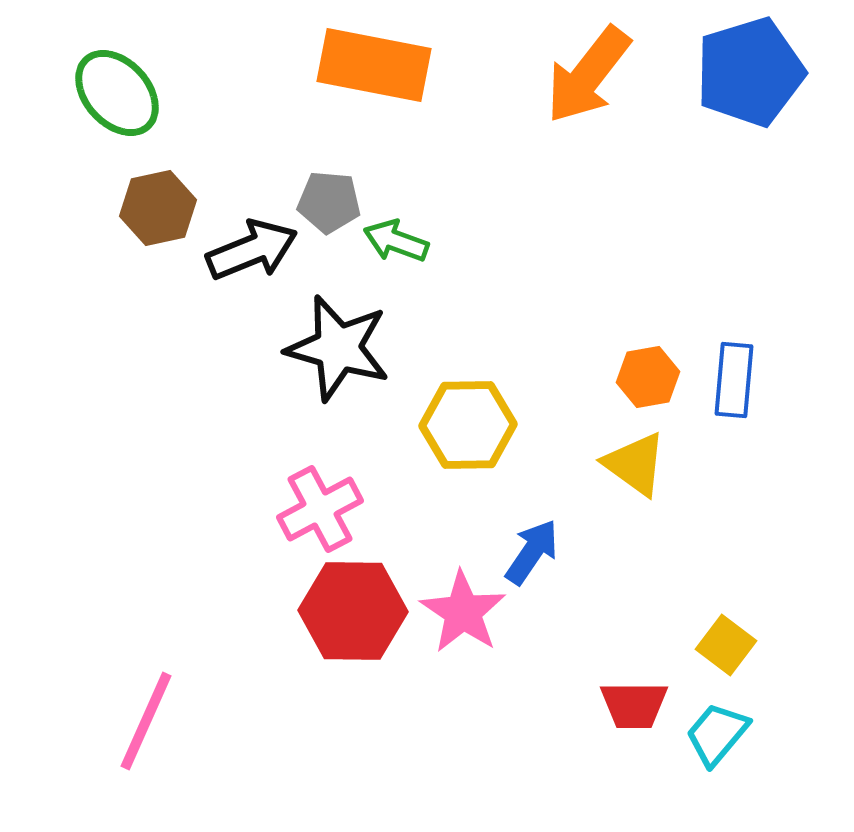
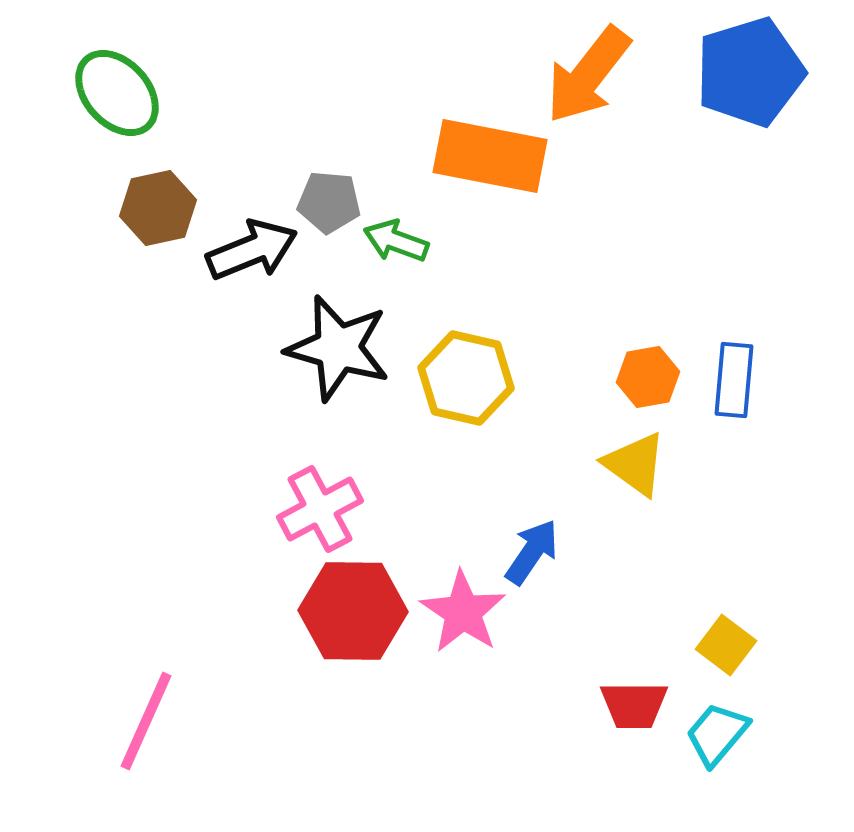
orange rectangle: moved 116 px right, 91 px down
yellow hexagon: moved 2 px left, 47 px up; rotated 14 degrees clockwise
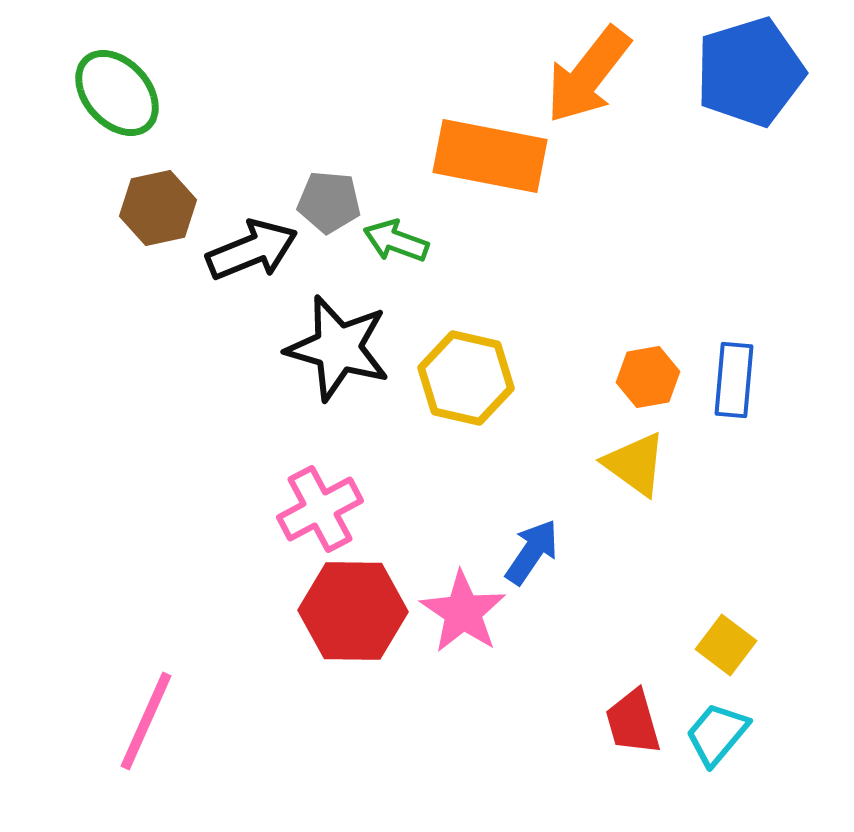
red trapezoid: moved 1 px left, 17 px down; rotated 74 degrees clockwise
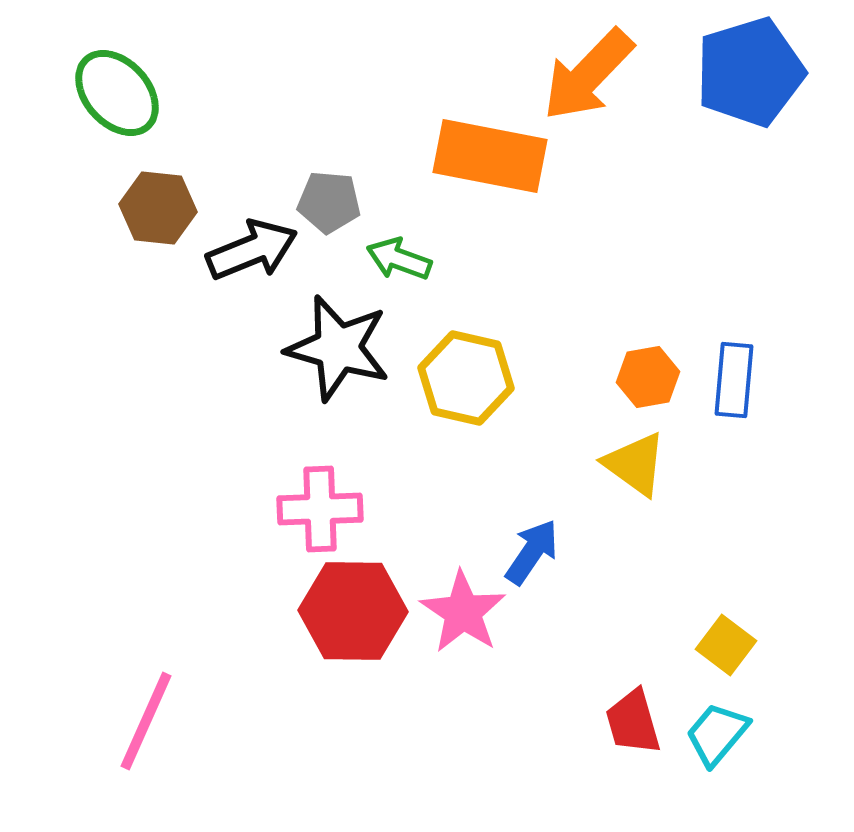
orange arrow: rotated 6 degrees clockwise
brown hexagon: rotated 18 degrees clockwise
green arrow: moved 3 px right, 18 px down
pink cross: rotated 26 degrees clockwise
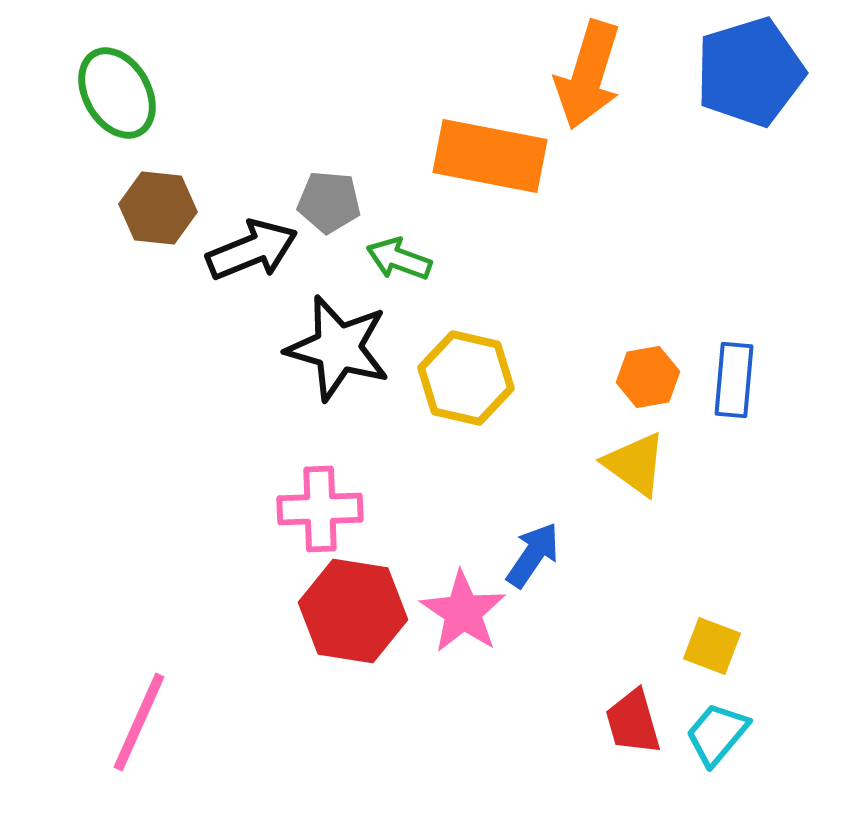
orange arrow: rotated 27 degrees counterclockwise
green ellipse: rotated 12 degrees clockwise
blue arrow: moved 1 px right, 3 px down
red hexagon: rotated 8 degrees clockwise
yellow square: moved 14 px left, 1 px down; rotated 16 degrees counterclockwise
pink line: moved 7 px left, 1 px down
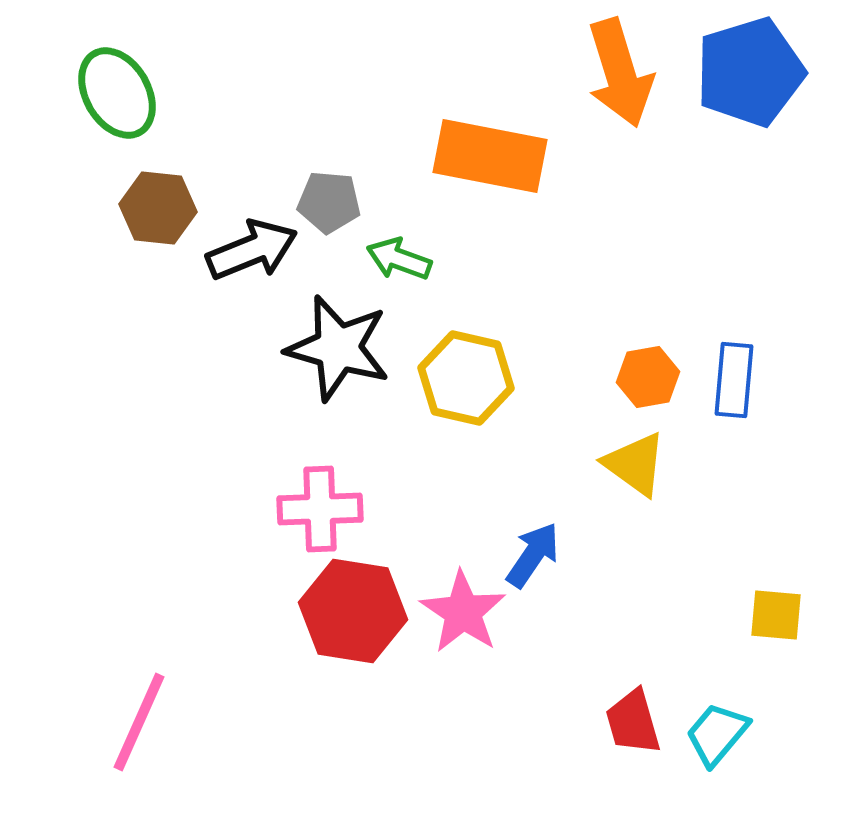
orange arrow: moved 32 px right, 2 px up; rotated 34 degrees counterclockwise
yellow square: moved 64 px right, 31 px up; rotated 16 degrees counterclockwise
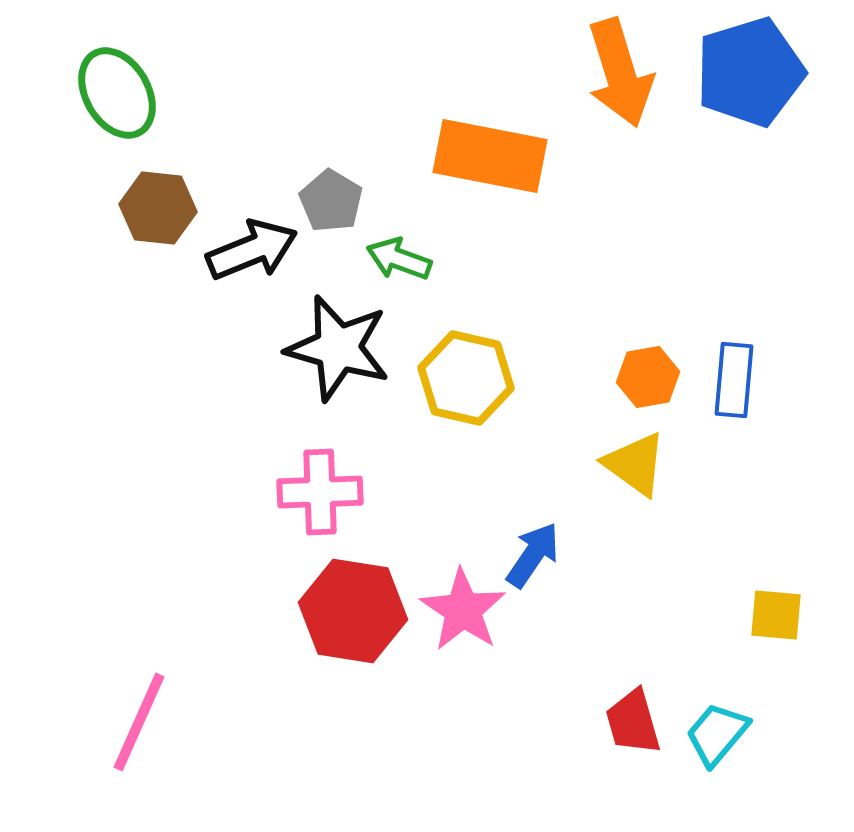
gray pentagon: moved 2 px right, 1 px up; rotated 26 degrees clockwise
pink cross: moved 17 px up
pink star: moved 2 px up
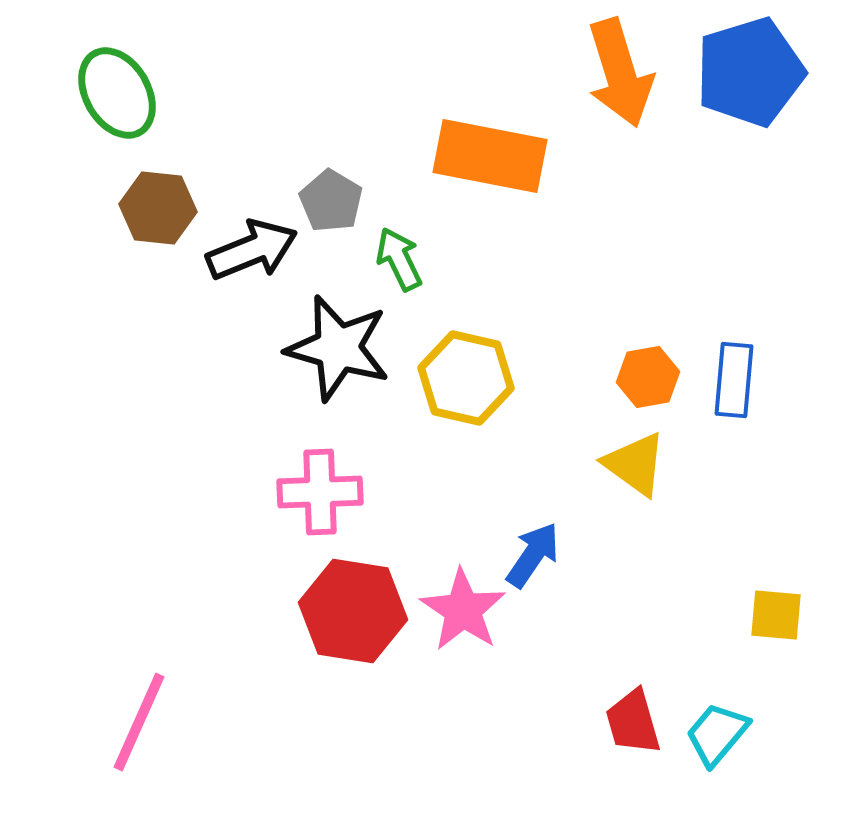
green arrow: rotated 44 degrees clockwise
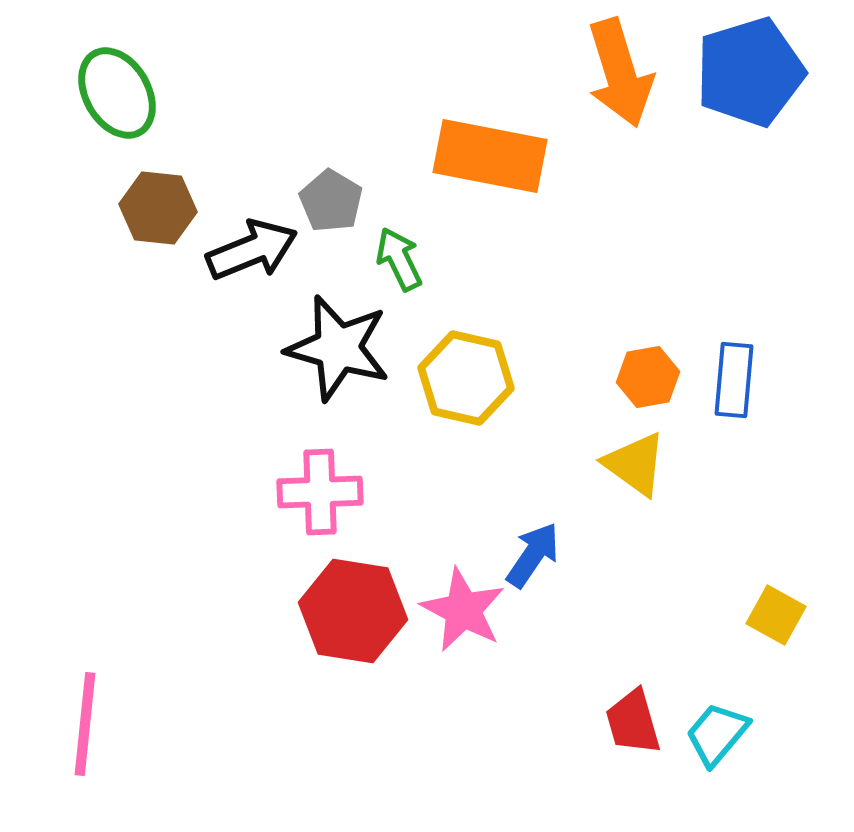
pink star: rotated 6 degrees counterclockwise
yellow square: rotated 24 degrees clockwise
pink line: moved 54 px left, 2 px down; rotated 18 degrees counterclockwise
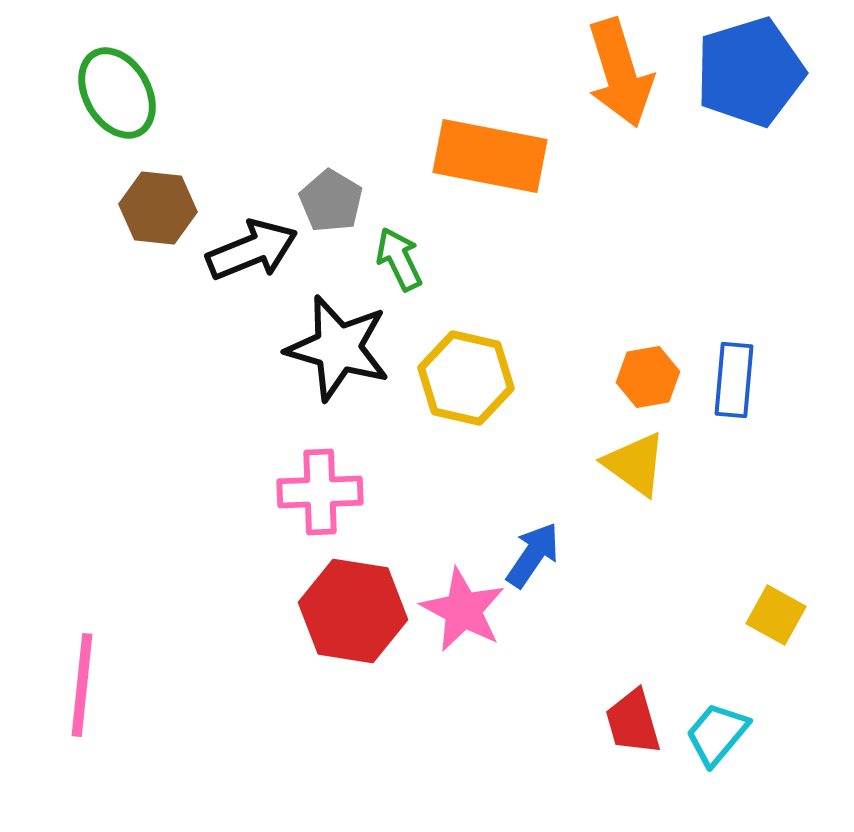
pink line: moved 3 px left, 39 px up
